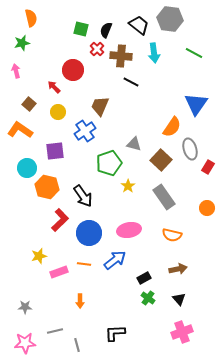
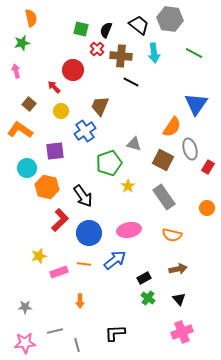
yellow circle at (58, 112): moved 3 px right, 1 px up
brown square at (161, 160): moved 2 px right; rotated 15 degrees counterclockwise
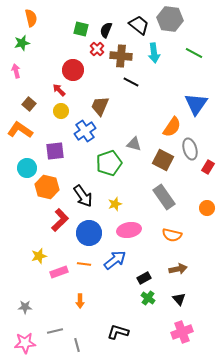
red arrow at (54, 87): moved 5 px right, 3 px down
yellow star at (128, 186): moved 13 px left, 18 px down; rotated 16 degrees clockwise
black L-shape at (115, 333): moved 3 px right, 1 px up; rotated 20 degrees clockwise
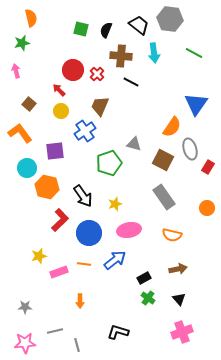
red cross at (97, 49): moved 25 px down
orange L-shape at (20, 130): moved 3 px down; rotated 20 degrees clockwise
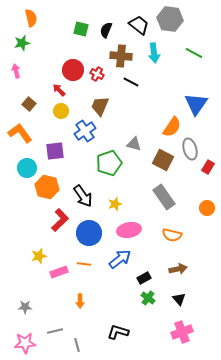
red cross at (97, 74): rotated 16 degrees counterclockwise
blue arrow at (115, 260): moved 5 px right, 1 px up
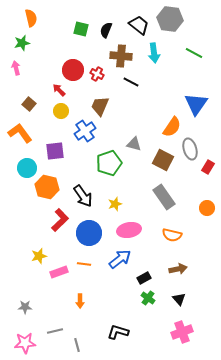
pink arrow at (16, 71): moved 3 px up
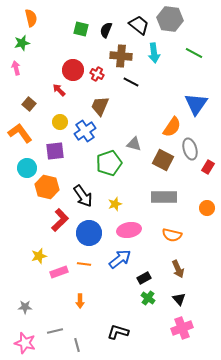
yellow circle at (61, 111): moved 1 px left, 11 px down
gray rectangle at (164, 197): rotated 55 degrees counterclockwise
brown arrow at (178, 269): rotated 78 degrees clockwise
pink cross at (182, 332): moved 4 px up
pink star at (25, 343): rotated 20 degrees clockwise
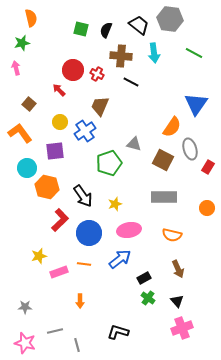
black triangle at (179, 299): moved 2 px left, 2 px down
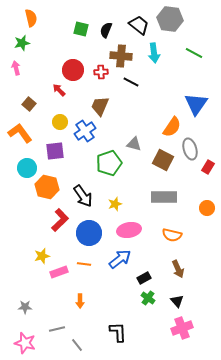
red cross at (97, 74): moved 4 px right, 2 px up; rotated 32 degrees counterclockwise
yellow star at (39, 256): moved 3 px right
gray line at (55, 331): moved 2 px right, 2 px up
black L-shape at (118, 332): rotated 70 degrees clockwise
gray line at (77, 345): rotated 24 degrees counterclockwise
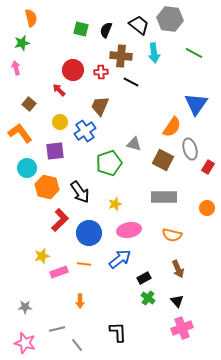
black arrow at (83, 196): moved 3 px left, 4 px up
